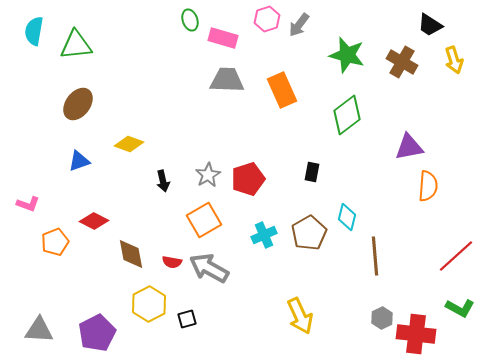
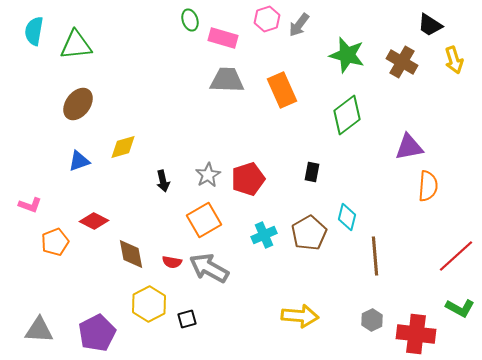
yellow diamond at (129, 144): moved 6 px left, 3 px down; rotated 36 degrees counterclockwise
pink L-shape at (28, 204): moved 2 px right, 1 px down
yellow arrow at (300, 316): rotated 60 degrees counterclockwise
gray hexagon at (382, 318): moved 10 px left, 2 px down
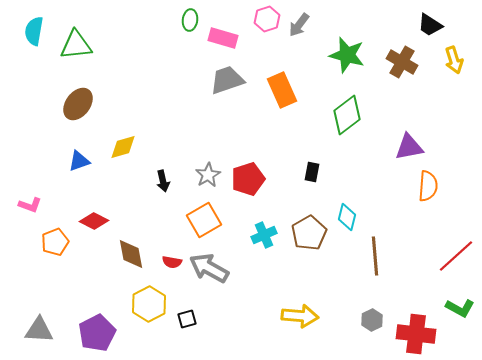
green ellipse at (190, 20): rotated 25 degrees clockwise
gray trapezoid at (227, 80): rotated 21 degrees counterclockwise
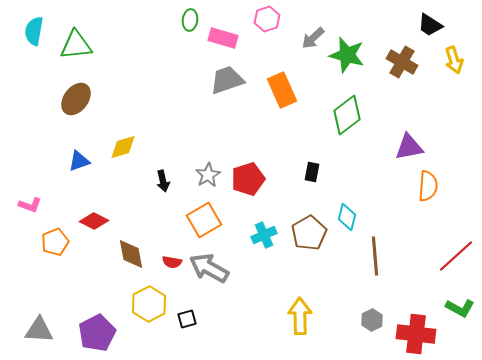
gray arrow at (299, 25): moved 14 px right, 13 px down; rotated 10 degrees clockwise
brown ellipse at (78, 104): moved 2 px left, 5 px up
yellow arrow at (300, 316): rotated 96 degrees counterclockwise
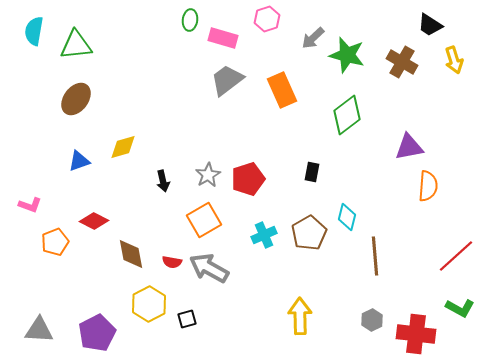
gray trapezoid at (227, 80): rotated 18 degrees counterclockwise
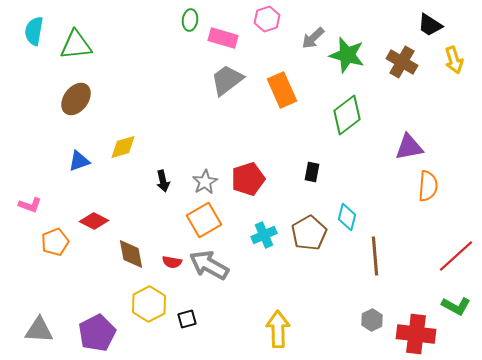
gray star at (208, 175): moved 3 px left, 7 px down
gray arrow at (209, 268): moved 3 px up
green L-shape at (460, 308): moved 4 px left, 2 px up
yellow arrow at (300, 316): moved 22 px left, 13 px down
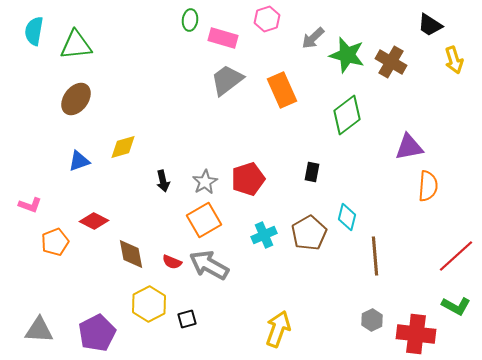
brown cross at (402, 62): moved 11 px left
red semicircle at (172, 262): rotated 12 degrees clockwise
yellow arrow at (278, 329): rotated 21 degrees clockwise
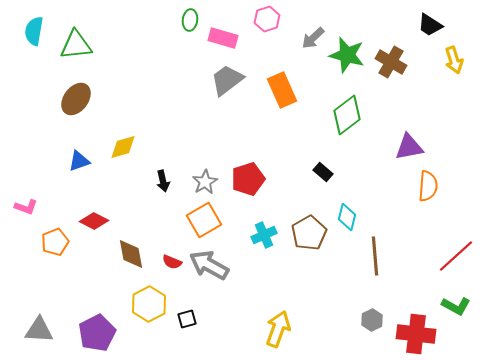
black rectangle at (312, 172): moved 11 px right; rotated 60 degrees counterclockwise
pink L-shape at (30, 205): moved 4 px left, 2 px down
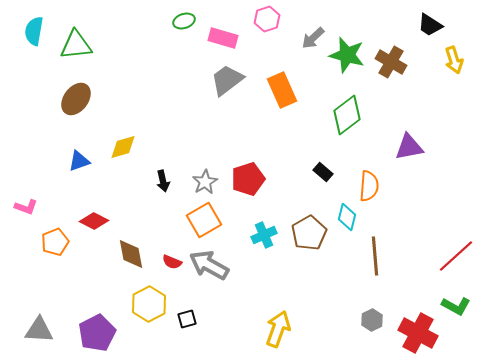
green ellipse at (190, 20): moved 6 px left, 1 px down; rotated 65 degrees clockwise
orange semicircle at (428, 186): moved 59 px left
red cross at (416, 334): moved 2 px right, 1 px up; rotated 21 degrees clockwise
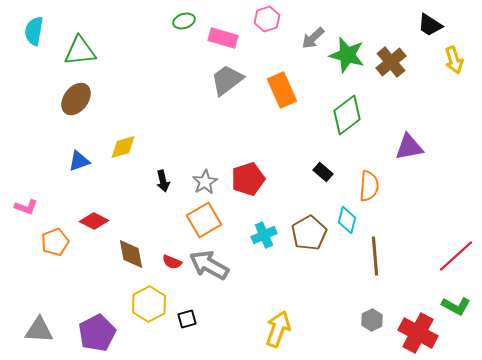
green triangle at (76, 45): moved 4 px right, 6 px down
brown cross at (391, 62): rotated 20 degrees clockwise
cyan diamond at (347, 217): moved 3 px down
